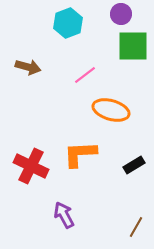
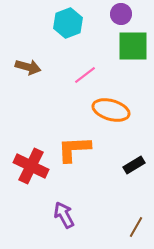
orange L-shape: moved 6 px left, 5 px up
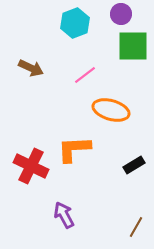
cyan hexagon: moved 7 px right
brown arrow: moved 3 px right, 1 px down; rotated 10 degrees clockwise
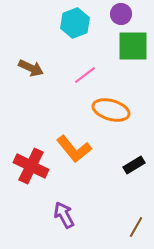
orange L-shape: rotated 126 degrees counterclockwise
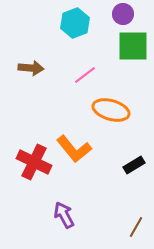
purple circle: moved 2 px right
brown arrow: rotated 20 degrees counterclockwise
red cross: moved 3 px right, 4 px up
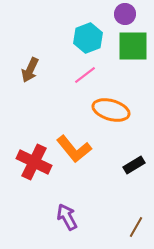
purple circle: moved 2 px right
cyan hexagon: moved 13 px right, 15 px down
brown arrow: moved 1 px left, 2 px down; rotated 110 degrees clockwise
purple arrow: moved 3 px right, 2 px down
